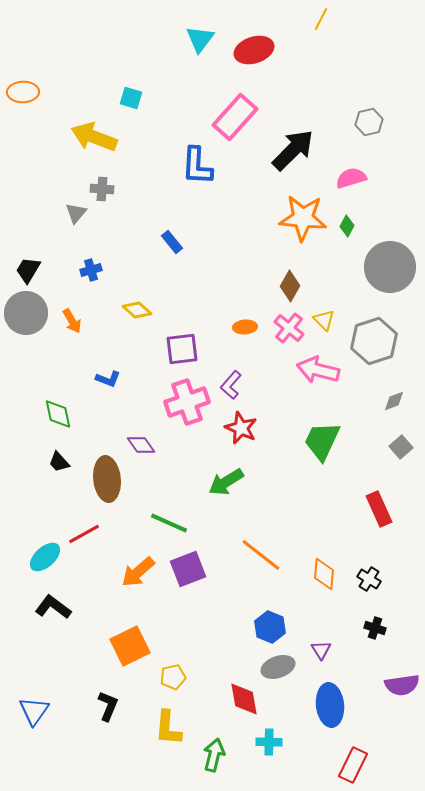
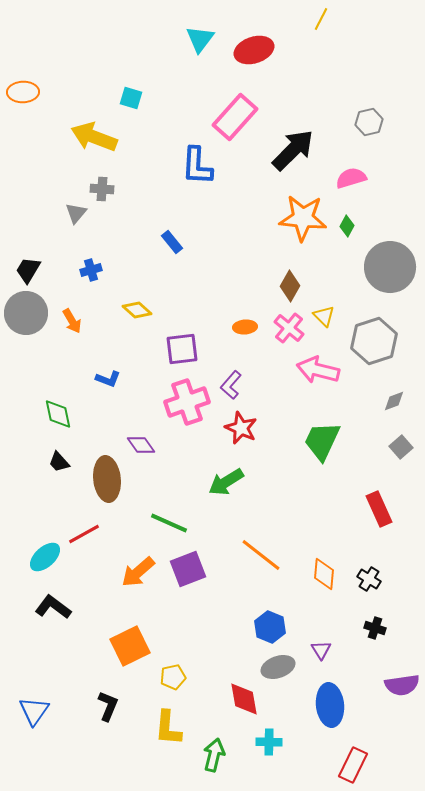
yellow triangle at (324, 320): moved 4 px up
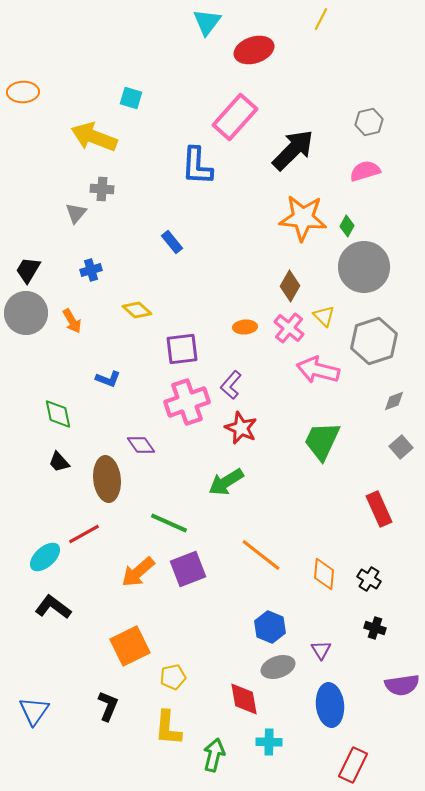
cyan triangle at (200, 39): moved 7 px right, 17 px up
pink semicircle at (351, 178): moved 14 px right, 7 px up
gray circle at (390, 267): moved 26 px left
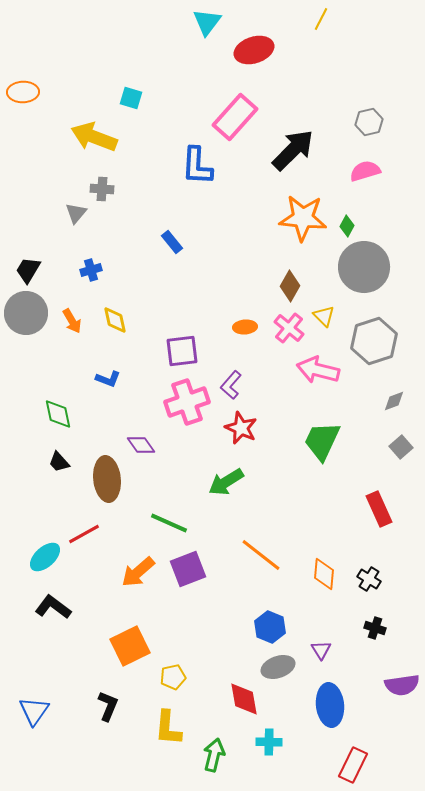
yellow diamond at (137, 310): moved 22 px left, 10 px down; rotated 36 degrees clockwise
purple square at (182, 349): moved 2 px down
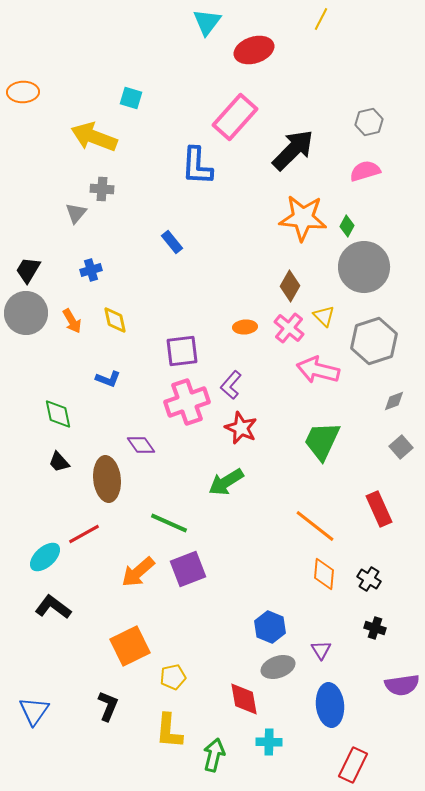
orange line at (261, 555): moved 54 px right, 29 px up
yellow L-shape at (168, 728): moved 1 px right, 3 px down
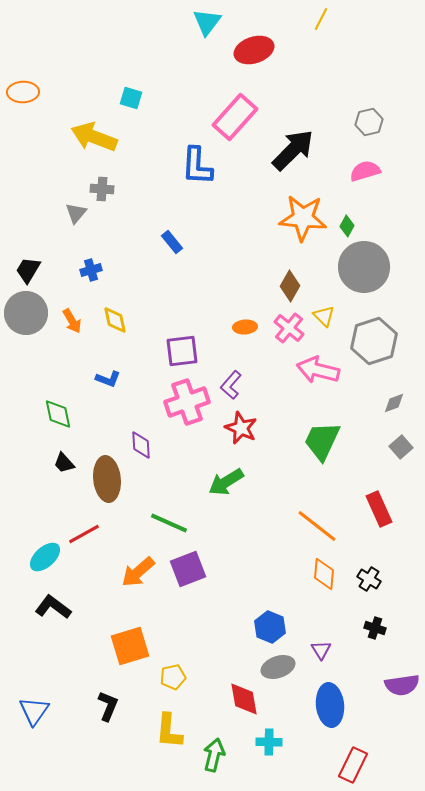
gray diamond at (394, 401): moved 2 px down
purple diamond at (141, 445): rotated 32 degrees clockwise
black trapezoid at (59, 462): moved 5 px right, 1 px down
orange line at (315, 526): moved 2 px right
orange square at (130, 646): rotated 9 degrees clockwise
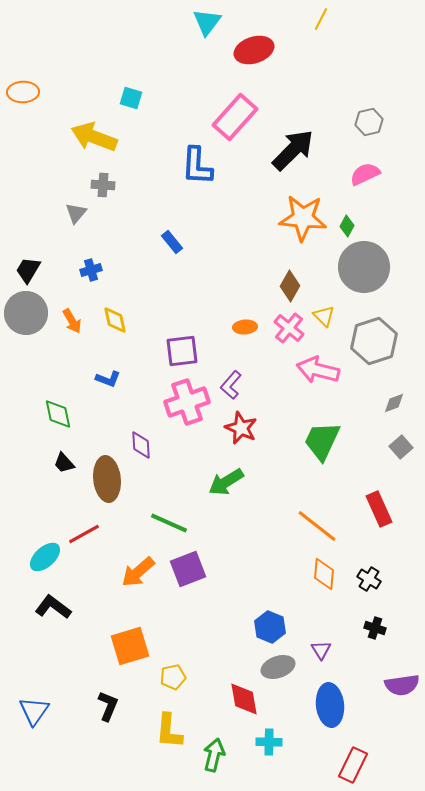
pink semicircle at (365, 171): moved 3 px down; rotated 8 degrees counterclockwise
gray cross at (102, 189): moved 1 px right, 4 px up
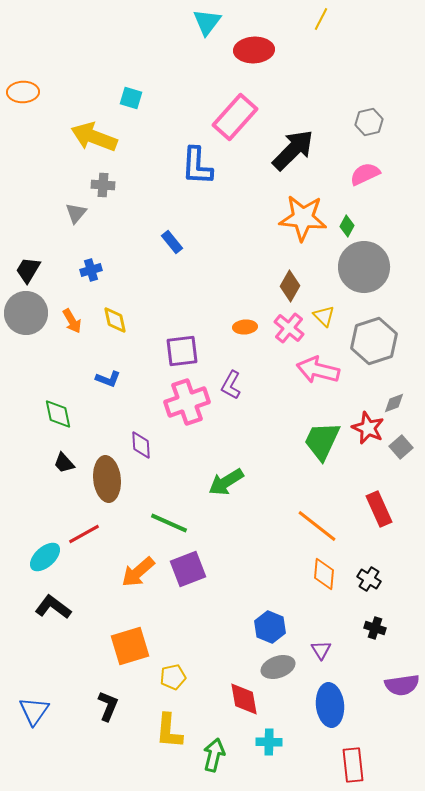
red ellipse at (254, 50): rotated 15 degrees clockwise
purple L-shape at (231, 385): rotated 12 degrees counterclockwise
red star at (241, 428): moved 127 px right
red rectangle at (353, 765): rotated 32 degrees counterclockwise
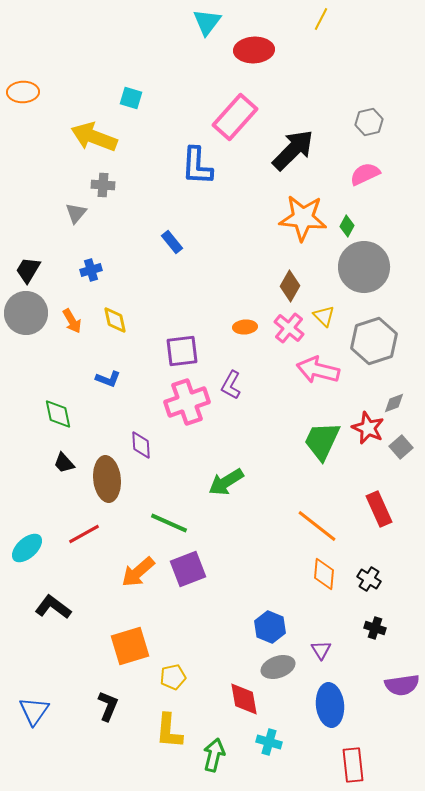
cyan ellipse at (45, 557): moved 18 px left, 9 px up
cyan cross at (269, 742): rotated 15 degrees clockwise
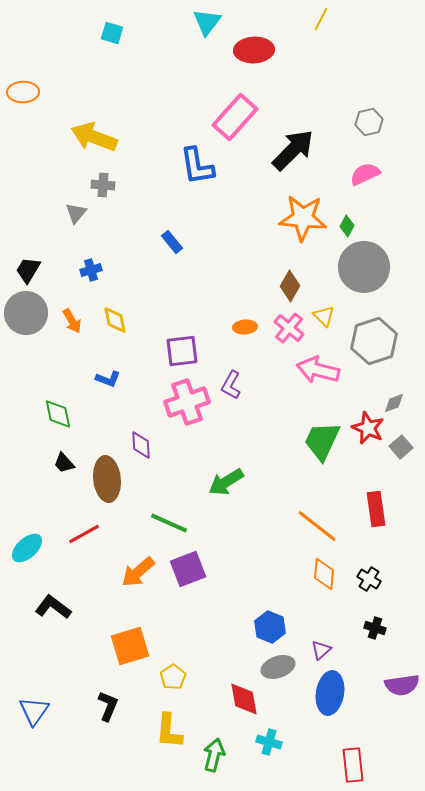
cyan square at (131, 98): moved 19 px left, 65 px up
blue L-shape at (197, 166): rotated 12 degrees counterclockwise
red rectangle at (379, 509): moved 3 px left; rotated 16 degrees clockwise
purple triangle at (321, 650): rotated 20 degrees clockwise
yellow pentagon at (173, 677): rotated 20 degrees counterclockwise
blue ellipse at (330, 705): moved 12 px up; rotated 15 degrees clockwise
